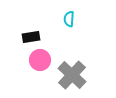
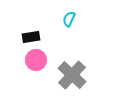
cyan semicircle: rotated 21 degrees clockwise
pink circle: moved 4 px left
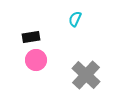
cyan semicircle: moved 6 px right
gray cross: moved 14 px right
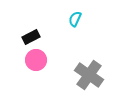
black rectangle: rotated 18 degrees counterclockwise
gray cross: moved 3 px right; rotated 8 degrees counterclockwise
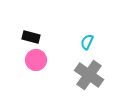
cyan semicircle: moved 12 px right, 23 px down
black rectangle: rotated 42 degrees clockwise
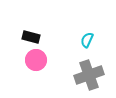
cyan semicircle: moved 2 px up
gray cross: rotated 36 degrees clockwise
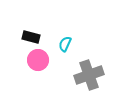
cyan semicircle: moved 22 px left, 4 px down
pink circle: moved 2 px right
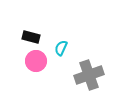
cyan semicircle: moved 4 px left, 4 px down
pink circle: moved 2 px left, 1 px down
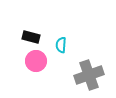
cyan semicircle: moved 3 px up; rotated 21 degrees counterclockwise
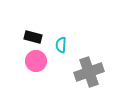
black rectangle: moved 2 px right
gray cross: moved 3 px up
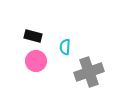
black rectangle: moved 1 px up
cyan semicircle: moved 4 px right, 2 px down
